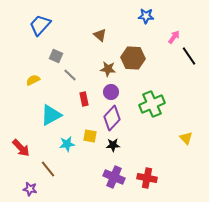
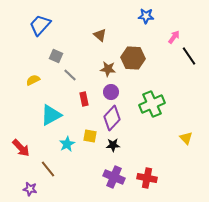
cyan star: rotated 21 degrees counterclockwise
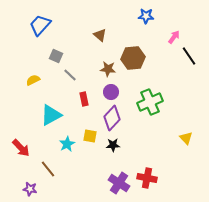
brown hexagon: rotated 10 degrees counterclockwise
green cross: moved 2 px left, 2 px up
purple cross: moved 5 px right, 6 px down; rotated 10 degrees clockwise
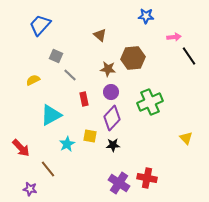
pink arrow: rotated 48 degrees clockwise
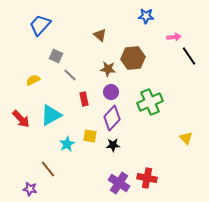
red arrow: moved 29 px up
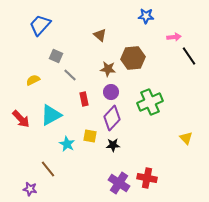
cyan star: rotated 14 degrees counterclockwise
